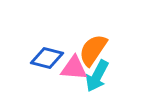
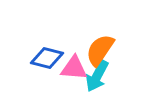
orange semicircle: moved 7 px right
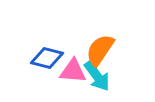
pink triangle: moved 1 px left, 3 px down
cyan arrow: rotated 64 degrees counterclockwise
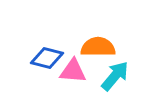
orange semicircle: moved 2 px left, 3 px up; rotated 56 degrees clockwise
cyan arrow: moved 18 px right; rotated 104 degrees counterclockwise
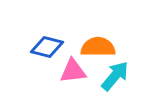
blue diamond: moved 11 px up
pink triangle: rotated 12 degrees counterclockwise
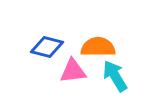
cyan arrow: rotated 72 degrees counterclockwise
